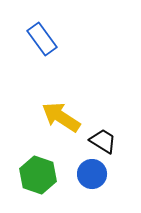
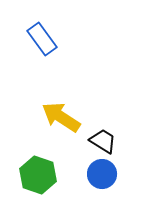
blue circle: moved 10 px right
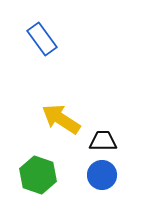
yellow arrow: moved 2 px down
black trapezoid: rotated 32 degrees counterclockwise
blue circle: moved 1 px down
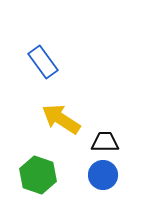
blue rectangle: moved 1 px right, 23 px down
black trapezoid: moved 2 px right, 1 px down
blue circle: moved 1 px right
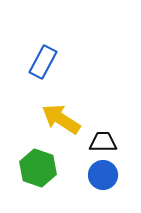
blue rectangle: rotated 64 degrees clockwise
black trapezoid: moved 2 px left
green hexagon: moved 7 px up
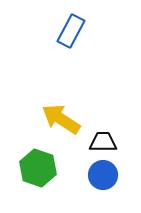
blue rectangle: moved 28 px right, 31 px up
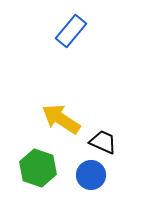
blue rectangle: rotated 12 degrees clockwise
black trapezoid: rotated 24 degrees clockwise
blue circle: moved 12 px left
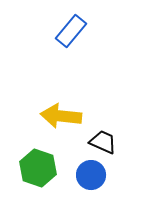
yellow arrow: moved 3 px up; rotated 27 degrees counterclockwise
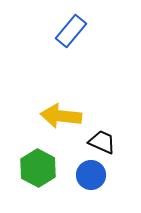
black trapezoid: moved 1 px left
green hexagon: rotated 9 degrees clockwise
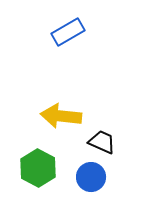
blue rectangle: moved 3 px left, 1 px down; rotated 20 degrees clockwise
blue circle: moved 2 px down
